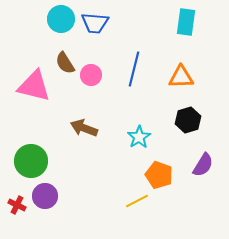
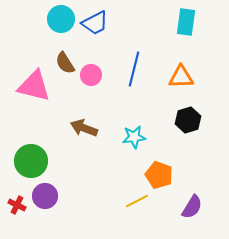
blue trapezoid: rotated 32 degrees counterclockwise
cyan star: moved 5 px left; rotated 25 degrees clockwise
purple semicircle: moved 11 px left, 42 px down
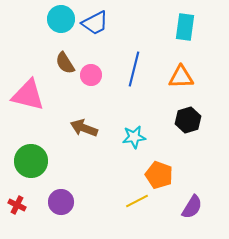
cyan rectangle: moved 1 px left, 5 px down
pink triangle: moved 6 px left, 9 px down
purple circle: moved 16 px right, 6 px down
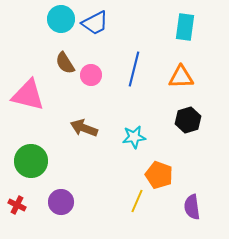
yellow line: rotated 40 degrees counterclockwise
purple semicircle: rotated 140 degrees clockwise
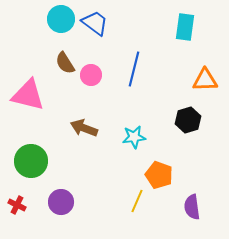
blue trapezoid: rotated 116 degrees counterclockwise
orange triangle: moved 24 px right, 3 px down
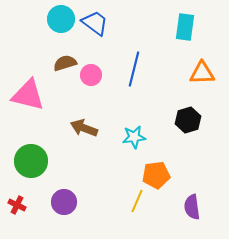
brown semicircle: rotated 105 degrees clockwise
orange triangle: moved 3 px left, 7 px up
orange pentagon: moved 3 px left; rotated 28 degrees counterclockwise
purple circle: moved 3 px right
